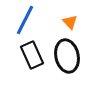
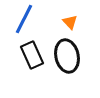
blue line: moved 1 px left, 1 px up
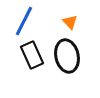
blue line: moved 2 px down
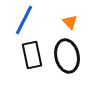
blue line: moved 1 px up
black rectangle: rotated 12 degrees clockwise
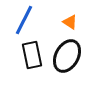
orange triangle: rotated 14 degrees counterclockwise
black ellipse: rotated 40 degrees clockwise
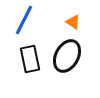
orange triangle: moved 3 px right
black rectangle: moved 2 px left, 4 px down
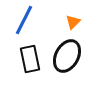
orange triangle: rotated 42 degrees clockwise
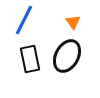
orange triangle: rotated 21 degrees counterclockwise
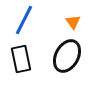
black rectangle: moved 9 px left
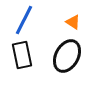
orange triangle: rotated 21 degrees counterclockwise
black rectangle: moved 1 px right, 4 px up
